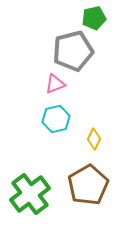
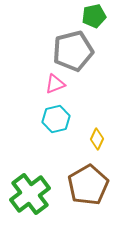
green pentagon: moved 2 px up
yellow diamond: moved 3 px right
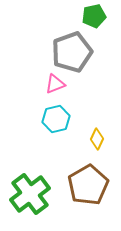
gray pentagon: moved 1 px left, 1 px down; rotated 6 degrees counterclockwise
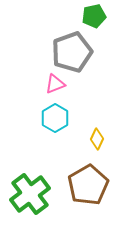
cyan hexagon: moved 1 px left, 1 px up; rotated 16 degrees counterclockwise
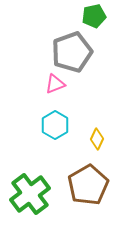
cyan hexagon: moved 7 px down
